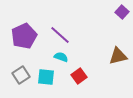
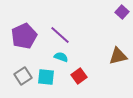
gray square: moved 2 px right, 1 px down
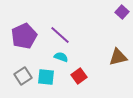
brown triangle: moved 1 px down
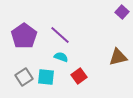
purple pentagon: rotated 10 degrees counterclockwise
gray square: moved 1 px right, 1 px down
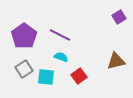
purple square: moved 3 px left, 5 px down; rotated 16 degrees clockwise
purple line: rotated 15 degrees counterclockwise
brown triangle: moved 2 px left, 4 px down
gray square: moved 8 px up
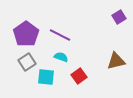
purple pentagon: moved 2 px right, 2 px up
gray square: moved 3 px right, 7 px up
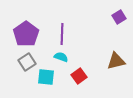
purple line: moved 2 px right, 1 px up; rotated 65 degrees clockwise
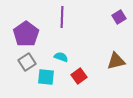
purple line: moved 17 px up
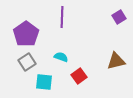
cyan square: moved 2 px left, 5 px down
